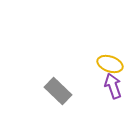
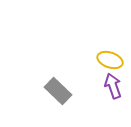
yellow ellipse: moved 4 px up
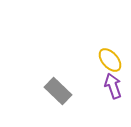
yellow ellipse: rotated 30 degrees clockwise
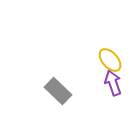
purple arrow: moved 3 px up
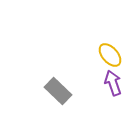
yellow ellipse: moved 5 px up
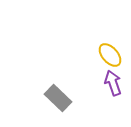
gray rectangle: moved 7 px down
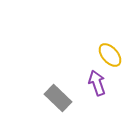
purple arrow: moved 16 px left
